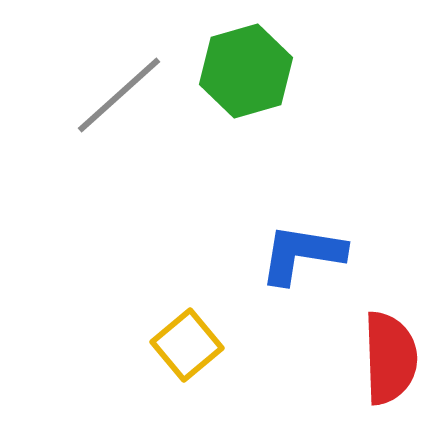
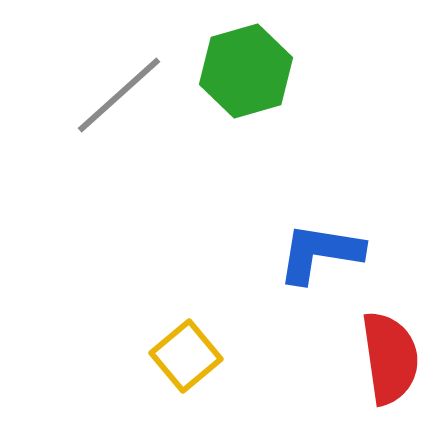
blue L-shape: moved 18 px right, 1 px up
yellow square: moved 1 px left, 11 px down
red semicircle: rotated 6 degrees counterclockwise
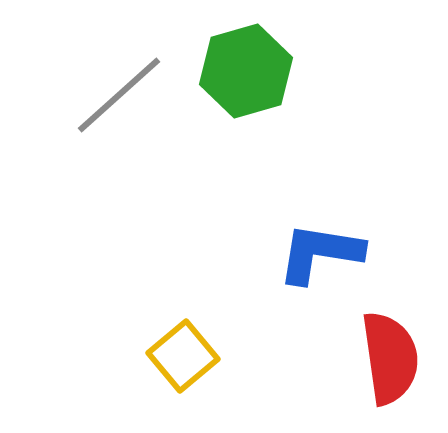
yellow square: moved 3 px left
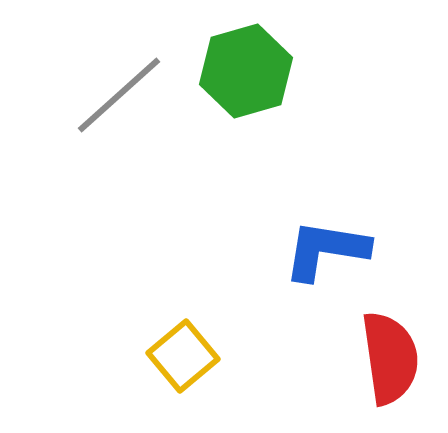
blue L-shape: moved 6 px right, 3 px up
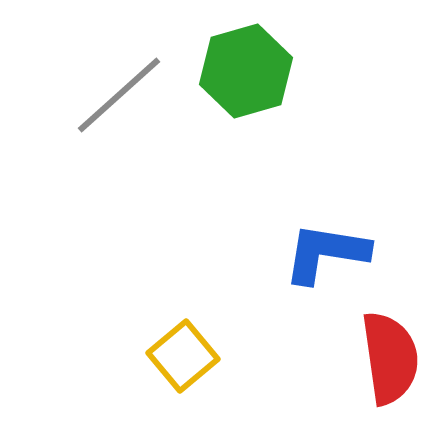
blue L-shape: moved 3 px down
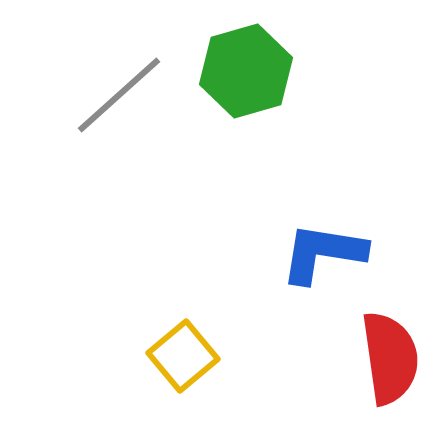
blue L-shape: moved 3 px left
